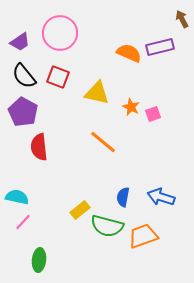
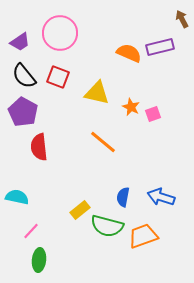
pink line: moved 8 px right, 9 px down
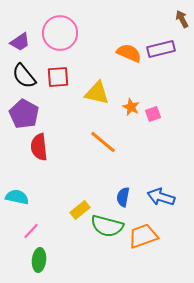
purple rectangle: moved 1 px right, 2 px down
red square: rotated 25 degrees counterclockwise
purple pentagon: moved 1 px right, 2 px down
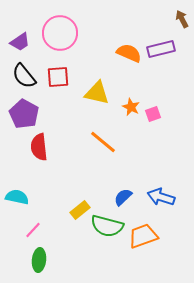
blue semicircle: rotated 36 degrees clockwise
pink line: moved 2 px right, 1 px up
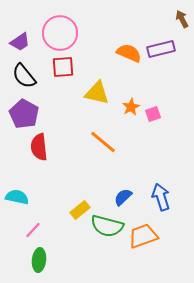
red square: moved 5 px right, 10 px up
orange star: rotated 18 degrees clockwise
blue arrow: rotated 56 degrees clockwise
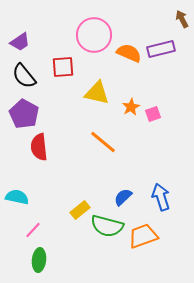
pink circle: moved 34 px right, 2 px down
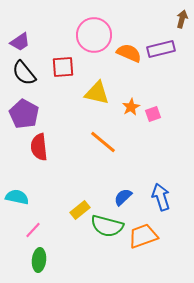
brown arrow: rotated 42 degrees clockwise
black semicircle: moved 3 px up
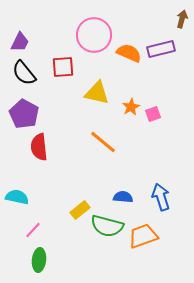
purple trapezoid: rotated 30 degrees counterclockwise
blue semicircle: rotated 48 degrees clockwise
